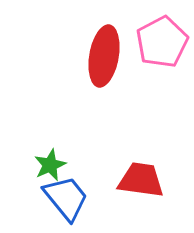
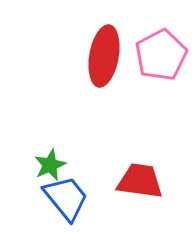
pink pentagon: moved 1 px left, 13 px down
red trapezoid: moved 1 px left, 1 px down
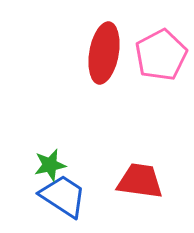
red ellipse: moved 3 px up
green star: rotated 12 degrees clockwise
blue trapezoid: moved 3 px left, 2 px up; rotated 18 degrees counterclockwise
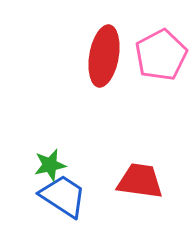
red ellipse: moved 3 px down
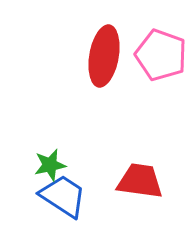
pink pentagon: rotated 24 degrees counterclockwise
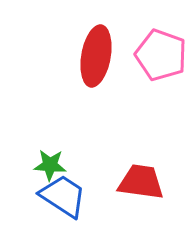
red ellipse: moved 8 px left
green star: rotated 16 degrees clockwise
red trapezoid: moved 1 px right, 1 px down
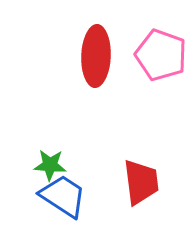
red ellipse: rotated 8 degrees counterclockwise
red trapezoid: rotated 75 degrees clockwise
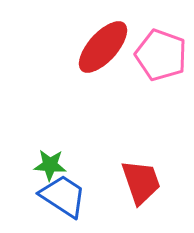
red ellipse: moved 7 px right, 9 px up; rotated 40 degrees clockwise
red trapezoid: rotated 12 degrees counterclockwise
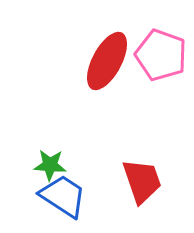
red ellipse: moved 4 px right, 14 px down; rotated 14 degrees counterclockwise
red trapezoid: moved 1 px right, 1 px up
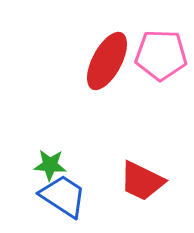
pink pentagon: rotated 18 degrees counterclockwise
red trapezoid: rotated 135 degrees clockwise
